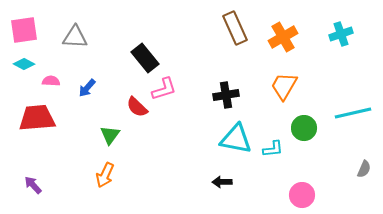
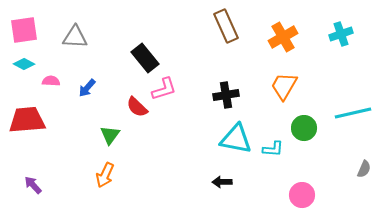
brown rectangle: moved 9 px left, 2 px up
red trapezoid: moved 10 px left, 2 px down
cyan L-shape: rotated 10 degrees clockwise
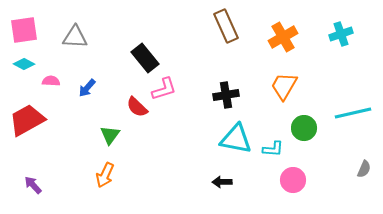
red trapezoid: rotated 24 degrees counterclockwise
pink circle: moved 9 px left, 15 px up
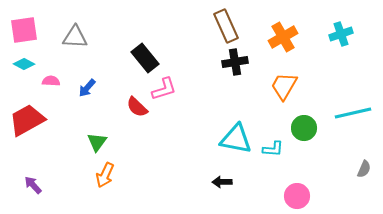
black cross: moved 9 px right, 33 px up
green triangle: moved 13 px left, 7 px down
pink circle: moved 4 px right, 16 px down
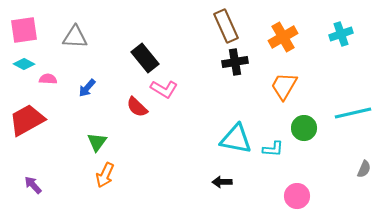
pink semicircle: moved 3 px left, 2 px up
pink L-shape: rotated 48 degrees clockwise
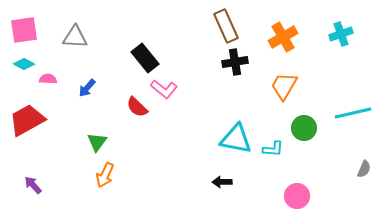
pink L-shape: rotated 8 degrees clockwise
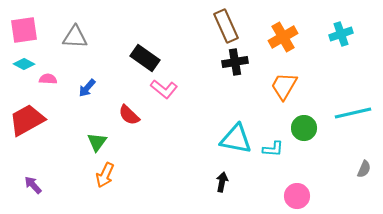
black rectangle: rotated 16 degrees counterclockwise
red semicircle: moved 8 px left, 8 px down
black arrow: rotated 102 degrees clockwise
